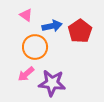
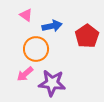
red pentagon: moved 7 px right, 5 px down
orange circle: moved 1 px right, 2 px down
pink arrow: moved 1 px left
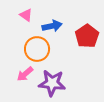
orange circle: moved 1 px right
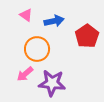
blue arrow: moved 2 px right, 5 px up
